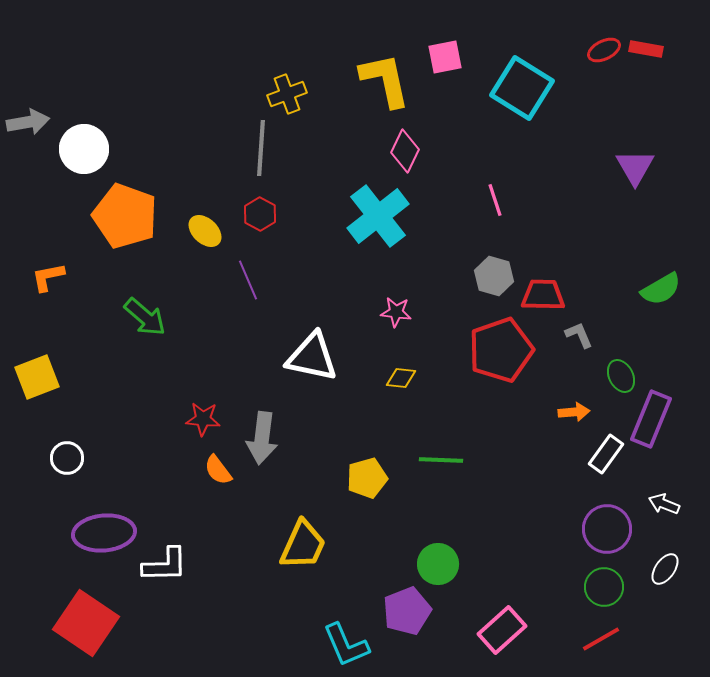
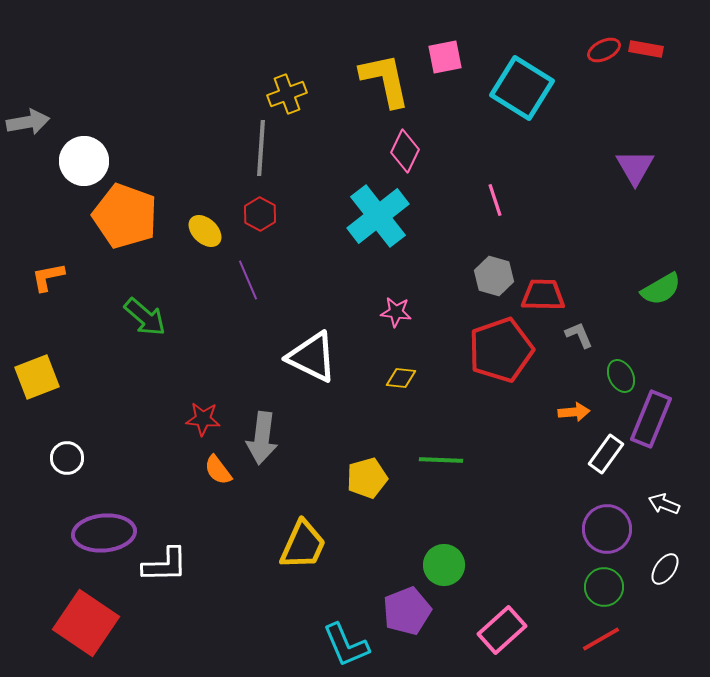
white circle at (84, 149): moved 12 px down
white triangle at (312, 357): rotated 14 degrees clockwise
green circle at (438, 564): moved 6 px right, 1 px down
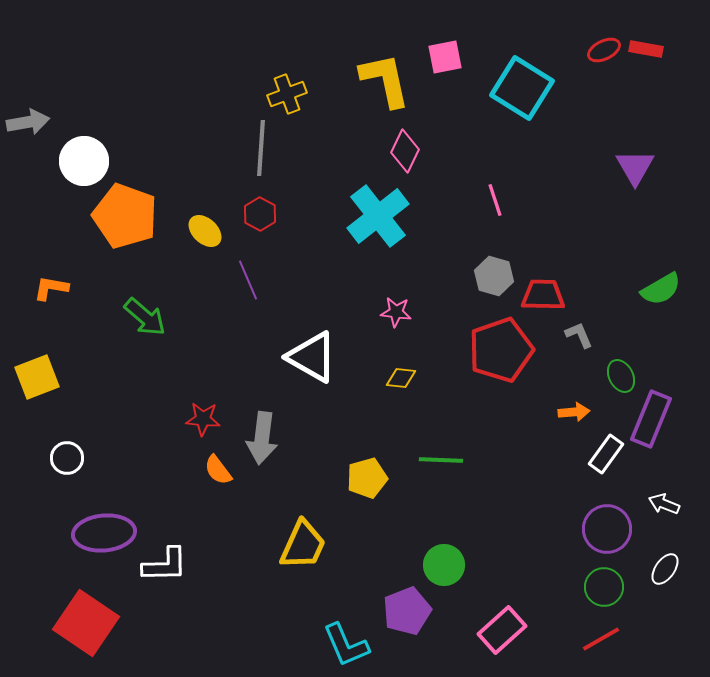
orange L-shape at (48, 277): moved 3 px right, 11 px down; rotated 21 degrees clockwise
white triangle at (312, 357): rotated 4 degrees clockwise
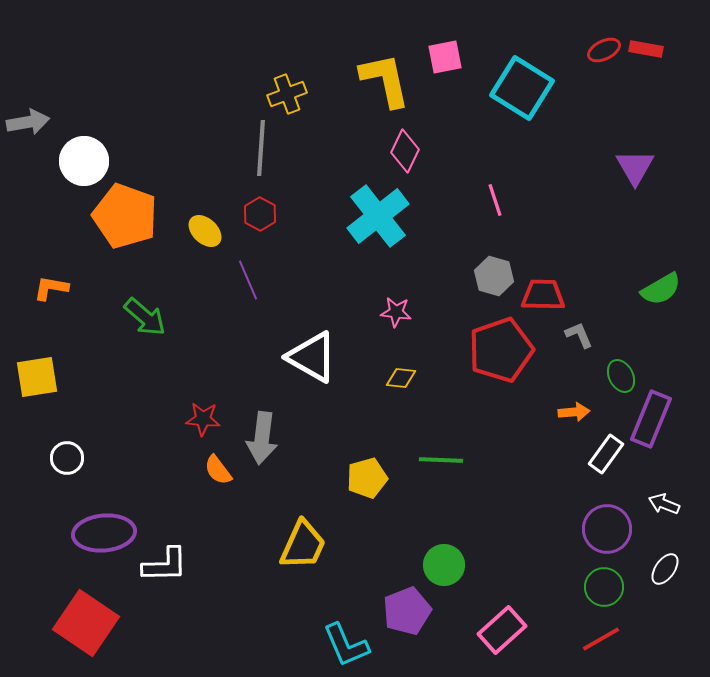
yellow square at (37, 377): rotated 12 degrees clockwise
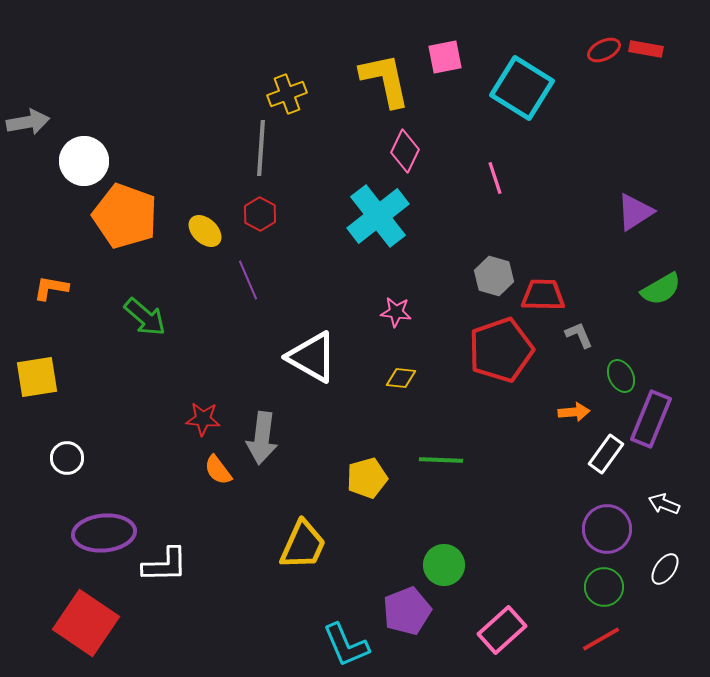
purple triangle at (635, 167): moved 45 px down; rotated 27 degrees clockwise
pink line at (495, 200): moved 22 px up
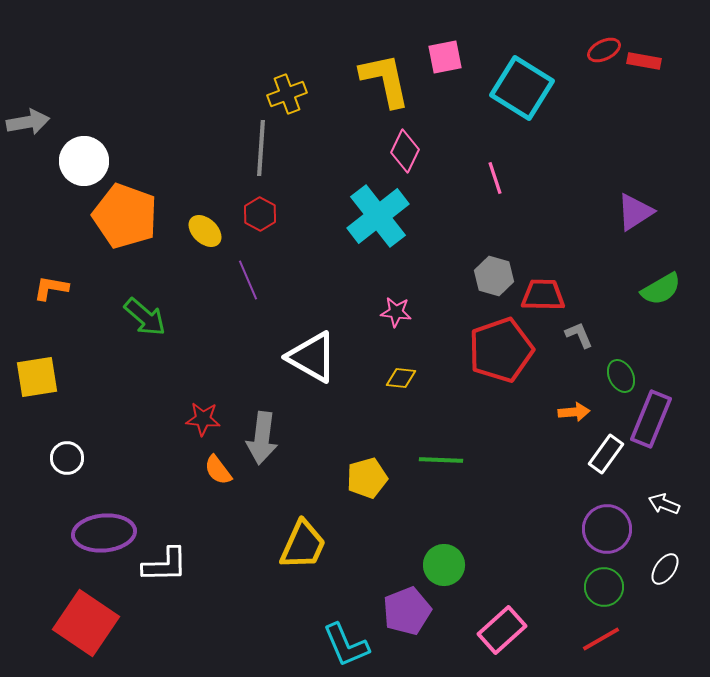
red rectangle at (646, 49): moved 2 px left, 12 px down
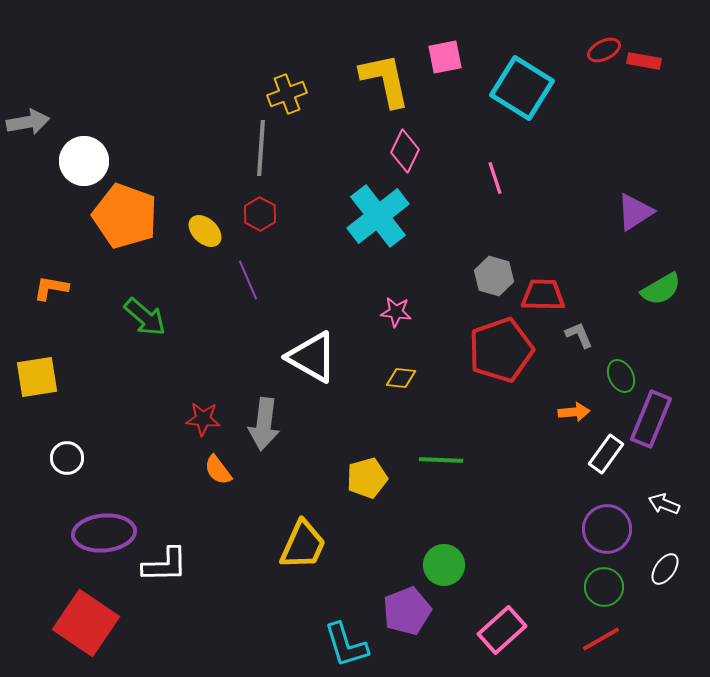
gray arrow at (262, 438): moved 2 px right, 14 px up
cyan L-shape at (346, 645): rotated 6 degrees clockwise
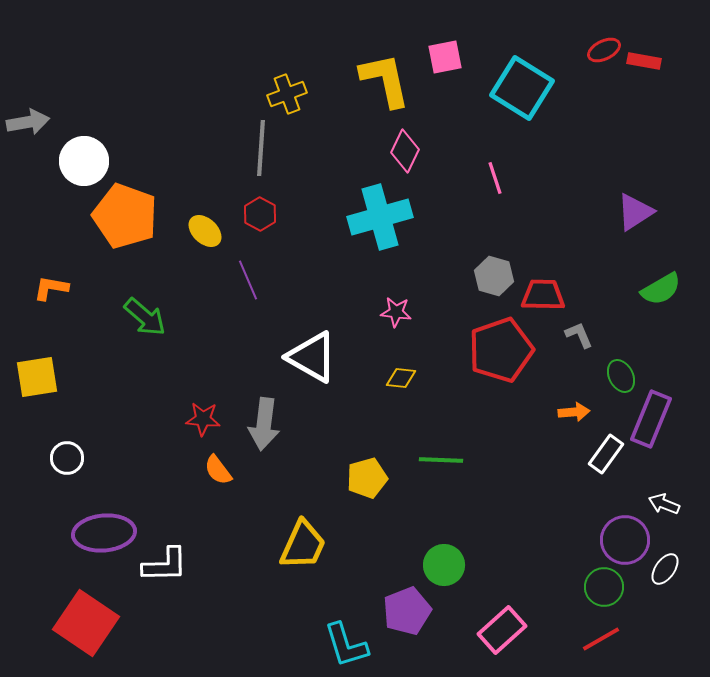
cyan cross at (378, 216): moved 2 px right, 1 px down; rotated 22 degrees clockwise
purple circle at (607, 529): moved 18 px right, 11 px down
